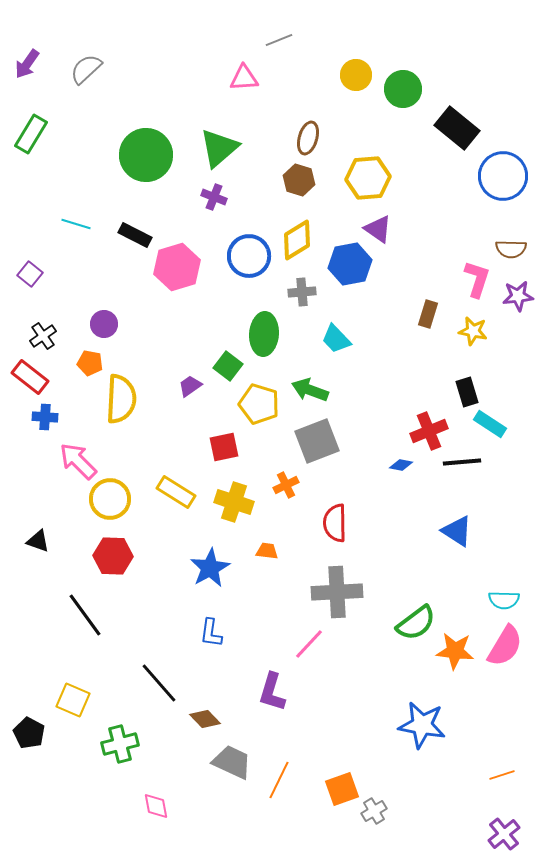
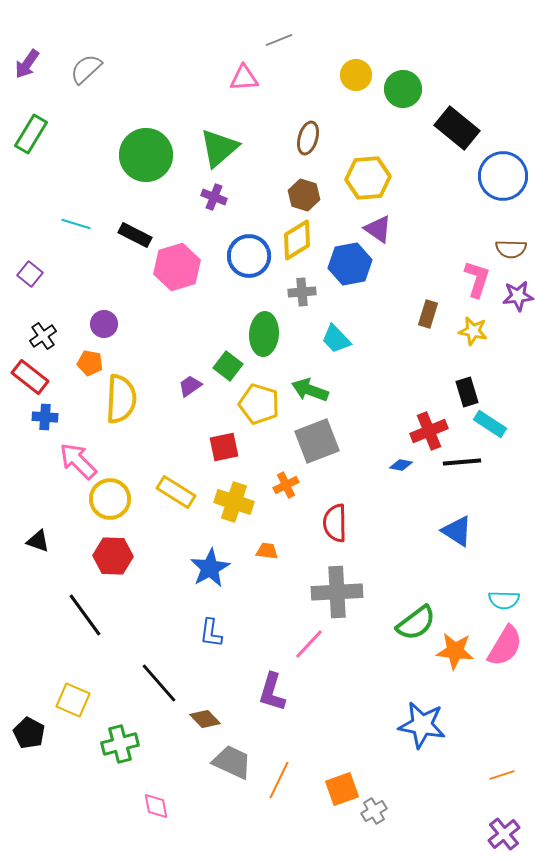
brown hexagon at (299, 180): moved 5 px right, 15 px down
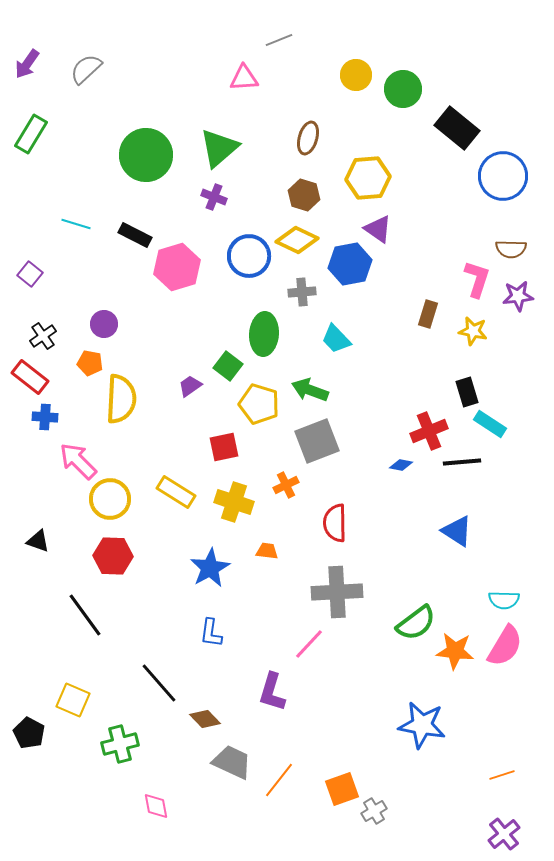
yellow diamond at (297, 240): rotated 57 degrees clockwise
orange line at (279, 780): rotated 12 degrees clockwise
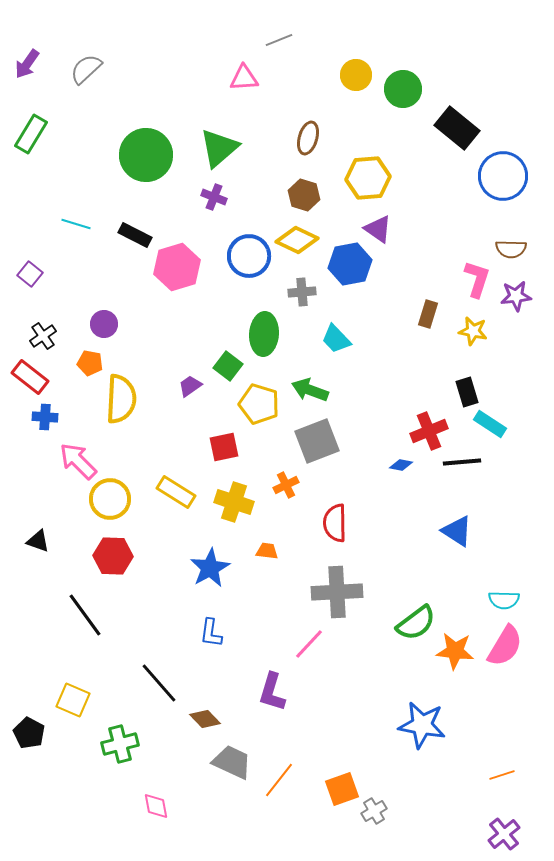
purple star at (518, 296): moved 2 px left
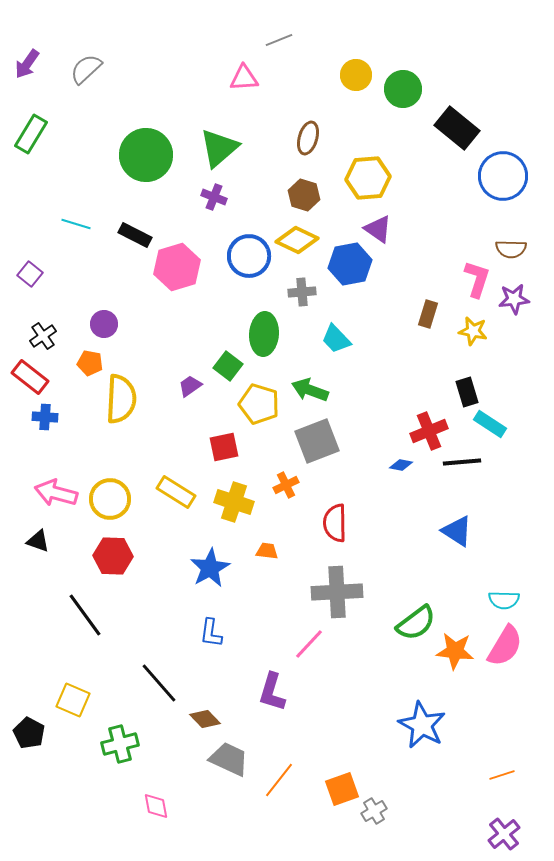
purple star at (516, 296): moved 2 px left, 3 px down
pink arrow at (78, 461): moved 22 px left, 32 px down; rotated 30 degrees counterclockwise
blue star at (422, 725): rotated 18 degrees clockwise
gray trapezoid at (232, 762): moved 3 px left, 3 px up
